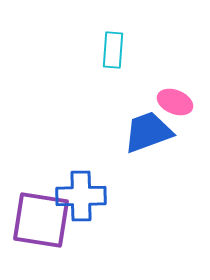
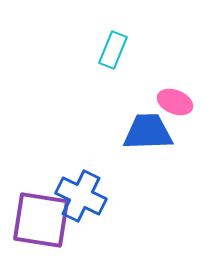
cyan rectangle: rotated 18 degrees clockwise
blue trapezoid: rotated 18 degrees clockwise
blue cross: rotated 27 degrees clockwise
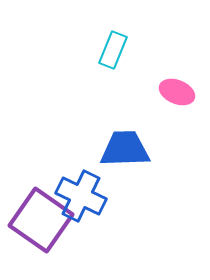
pink ellipse: moved 2 px right, 10 px up
blue trapezoid: moved 23 px left, 17 px down
purple square: rotated 26 degrees clockwise
